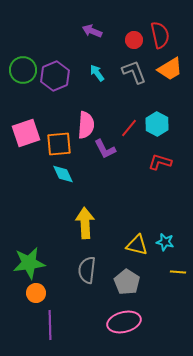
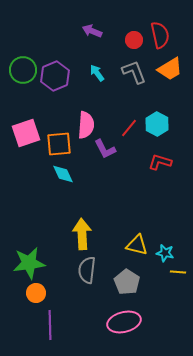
yellow arrow: moved 3 px left, 11 px down
cyan star: moved 11 px down
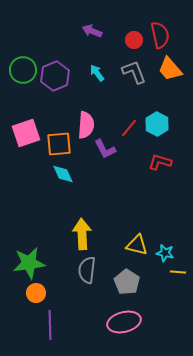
orange trapezoid: rotated 80 degrees clockwise
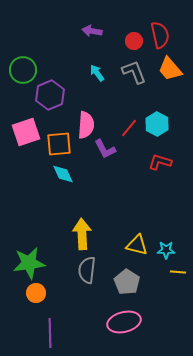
purple arrow: rotated 12 degrees counterclockwise
red circle: moved 1 px down
purple hexagon: moved 5 px left, 19 px down
pink square: moved 1 px up
cyan star: moved 1 px right, 3 px up; rotated 12 degrees counterclockwise
purple line: moved 8 px down
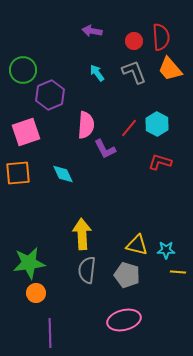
red semicircle: moved 1 px right, 2 px down; rotated 8 degrees clockwise
orange square: moved 41 px left, 29 px down
gray pentagon: moved 7 px up; rotated 15 degrees counterclockwise
pink ellipse: moved 2 px up
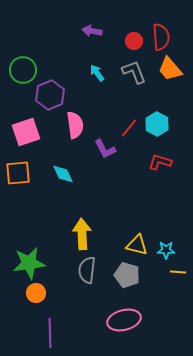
pink semicircle: moved 11 px left; rotated 12 degrees counterclockwise
